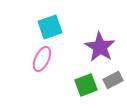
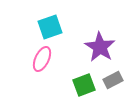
green square: moved 2 px left
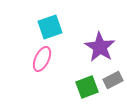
green square: moved 3 px right, 2 px down
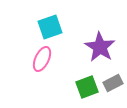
gray rectangle: moved 3 px down
